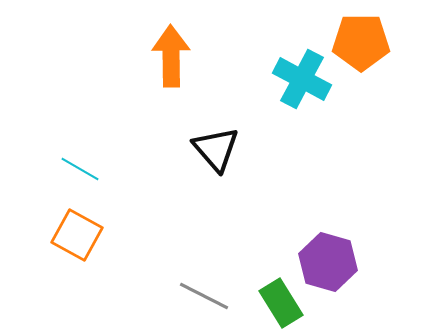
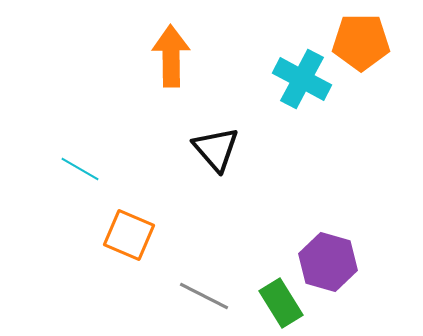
orange square: moved 52 px right; rotated 6 degrees counterclockwise
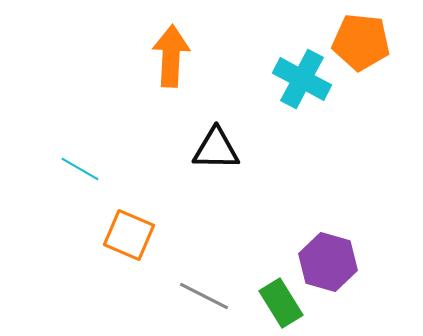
orange pentagon: rotated 6 degrees clockwise
orange arrow: rotated 4 degrees clockwise
black triangle: rotated 48 degrees counterclockwise
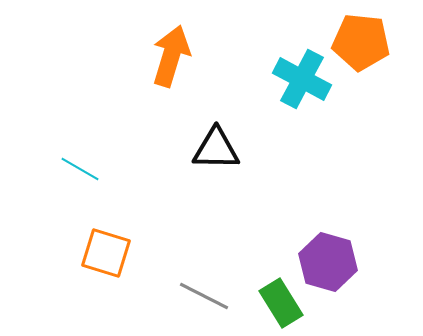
orange arrow: rotated 14 degrees clockwise
orange square: moved 23 px left, 18 px down; rotated 6 degrees counterclockwise
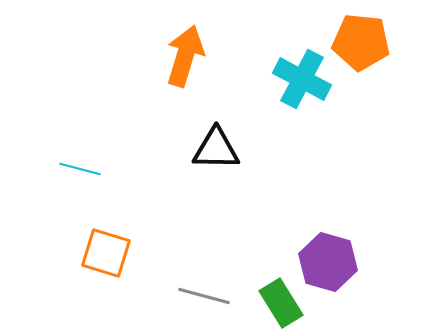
orange arrow: moved 14 px right
cyan line: rotated 15 degrees counterclockwise
gray line: rotated 12 degrees counterclockwise
